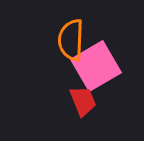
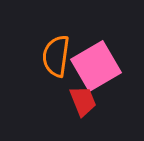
orange semicircle: moved 15 px left, 16 px down; rotated 6 degrees clockwise
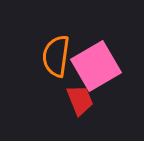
red trapezoid: moved 3 px left, 1 px up
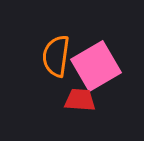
red trapezoid: rotated 64 degrees counterclockwise
